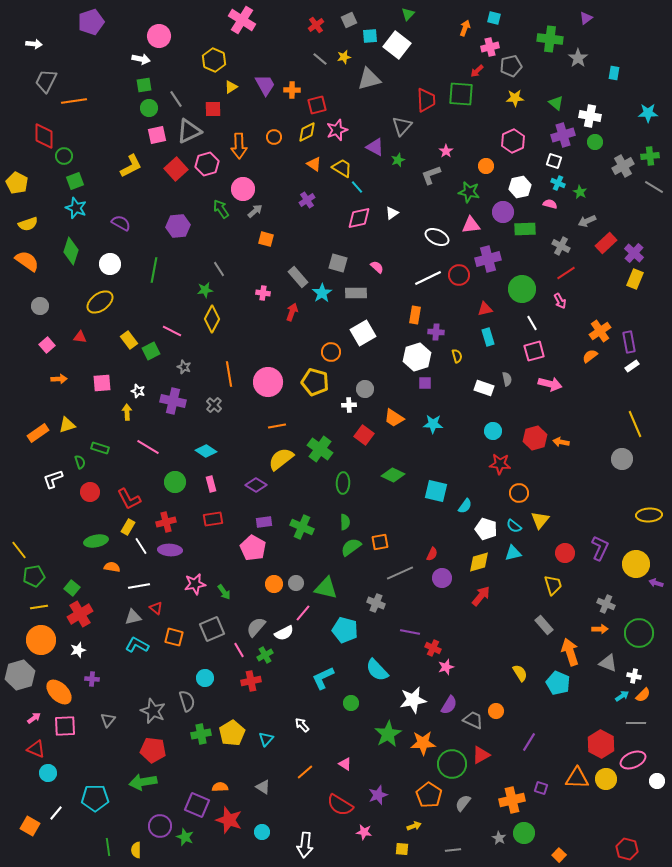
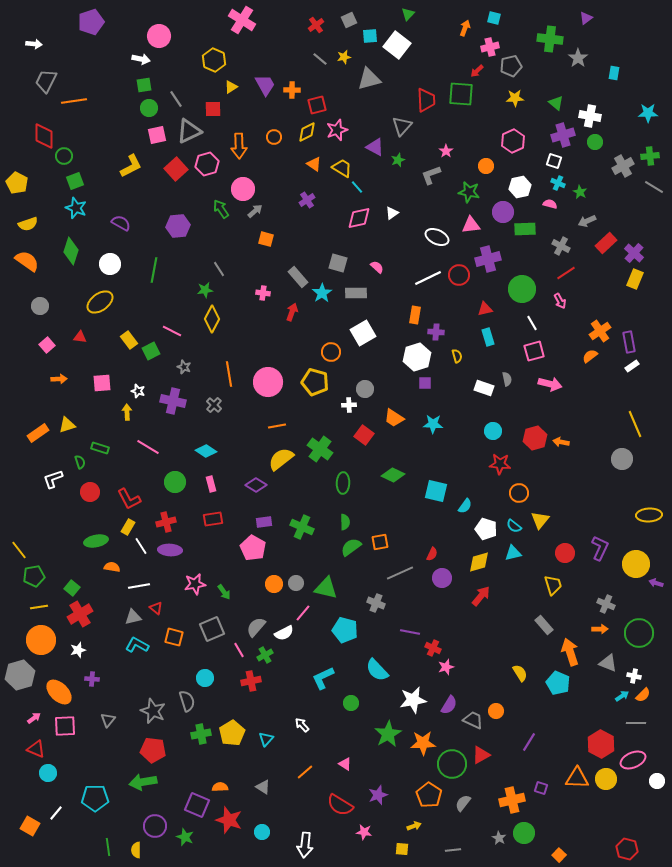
purple circle at (160, 826): moved 5 px left
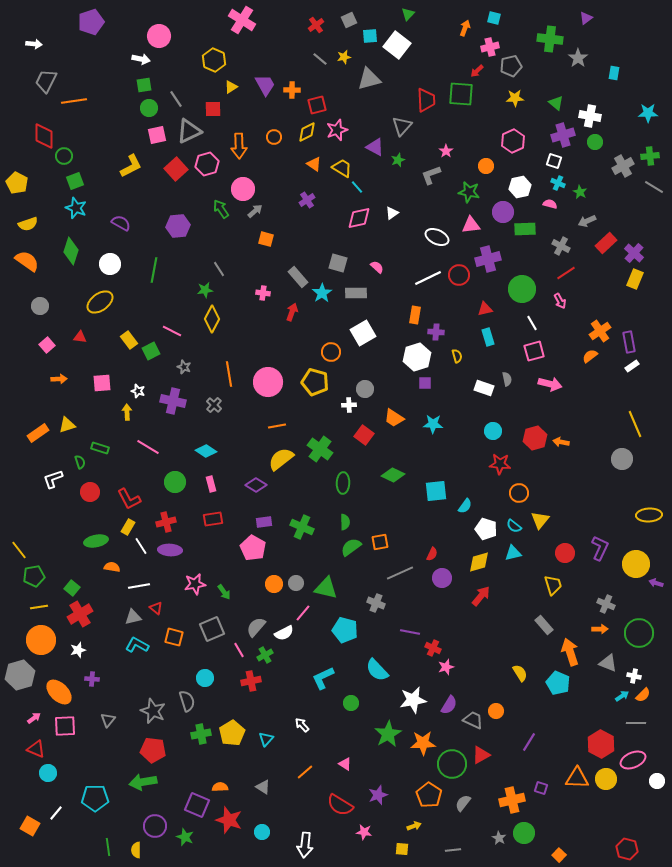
cyan square at (436, 491): rotated 20 degrees counterclockwise
